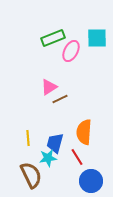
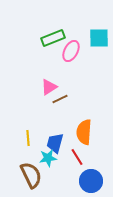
cyan square: moved 2 px right
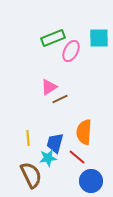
red line: rotated 18 degrees counterclockwise
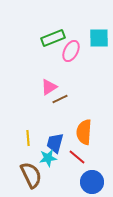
blue circle: moved 1 px right, 1 px down
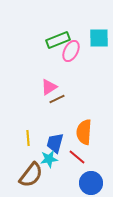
green rectangle: moved 5 px right, 2 px down
brown line: moved 3 px left
cyan star: moved 1 px right, 1 px down
brown semicircle: rotated 64 degrees clockwise
blue circle: moved 1 px left, 1 px down
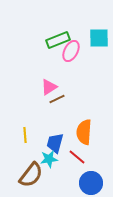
yellow line: moved 3 px left, 3 px up
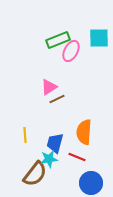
red line: rotated 18 degrees counterclockwise
brown semicircle: moved 4 px right, 1 px up
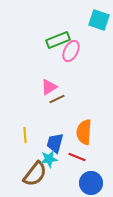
cyan square: moved 18 px up; rotated 20 degrees clockwise
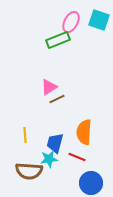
pink ellipse: moved 29 px up
brown semicircle: moved 6 px left, 3 px up; rotated 56 degrees clockwise
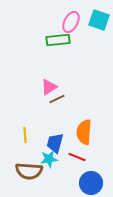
green rectangle: rotated 15 degrees clockwise
